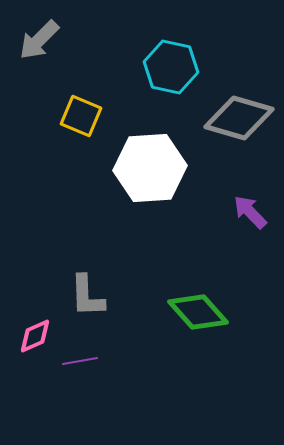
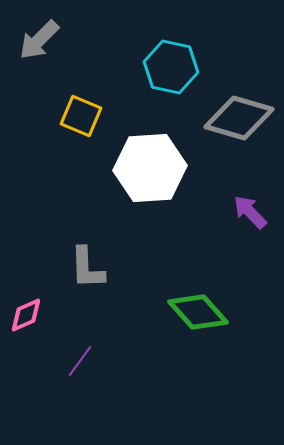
gray L-shape: moved 28 px up
pink diamond: moved 9 px left, 21 px up
purple line: rotated 44 degrees counterclockwise
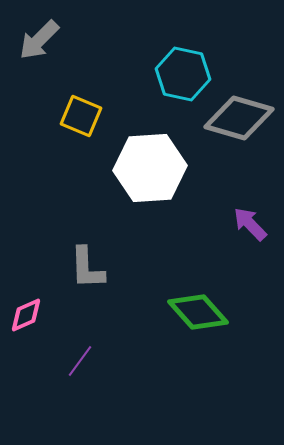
cyan hexagon: moved 12 px right, 7 px down
purple arrow: moved 12 px down
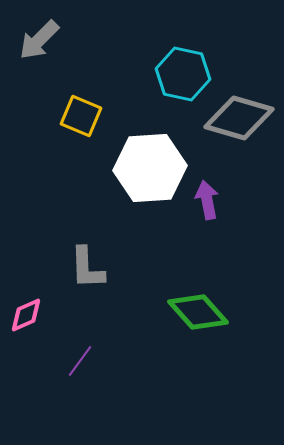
purple arrow: moved 43 px left, 24 px up; rotated 33 degrees clockwise
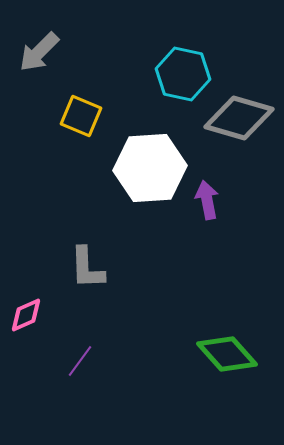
gray arrow: moved 12 px down
green diamond: moved 29 px right, 42 px down
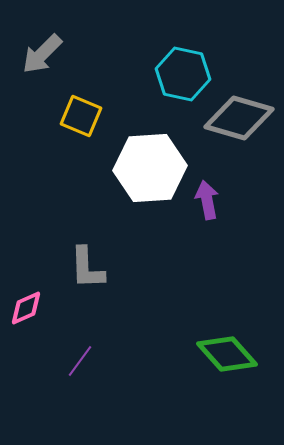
gray arrow: moved 3 px right, 2 px down
pink diamond: moved 7 px up
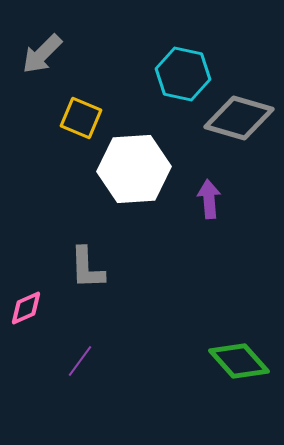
yellow square: moved 2 px down
white hexagon: moved 16 px left, 1 px down
purple arrow: moved 2 px right, 1 px up; rotated 6 degrees clockwise
green diamond: moved 12 px right, 7 px down
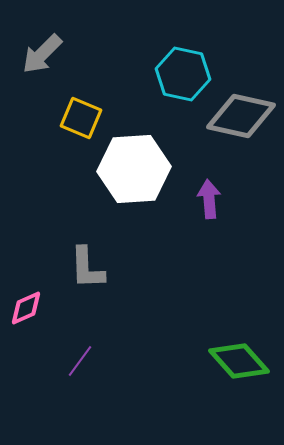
gray diamond: moved 2 px right, 2 px up; rotated 4 degrees counterclockwise
